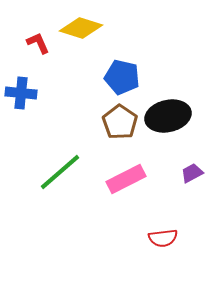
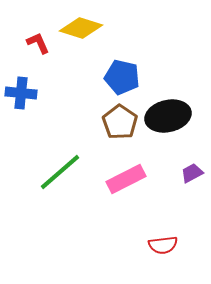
red semicircle: moved 7 px down
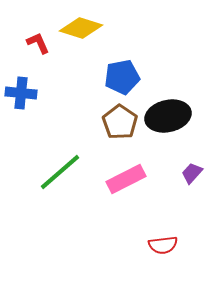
blue pentagon: rotated 24 degrees counterclockwise
purple trapezoid: rotated 20 degrees counterclockwise
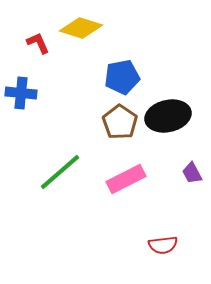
purple trapezoid: rotated 70 degrees counterclockwise
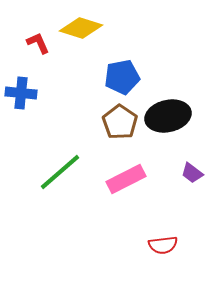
purple trapezoid: rotated 25 degrees counterclockwise
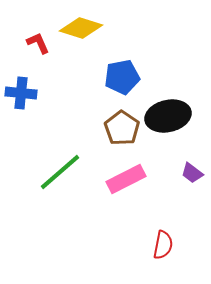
brown pentagon: moved 2 px right, 6 px down
red semicircle: rotated 72 degrees counterclockwise
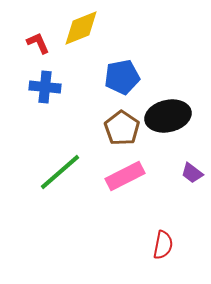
yellow diamond: rotated 39 degrees counterclockwise
blue cross: moved 24 px right, 6 px up
pink rectangle: moved 1 px left, 3 px up
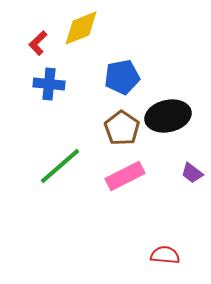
red L-shape: rotated 110 degrees counterclockwise
blue cross: moved 4 px right, 3 px up
green line: moved 6 px up
red semicircle: moved 2 px right, 10 px down; rotated 96 degrees counterclockwise
